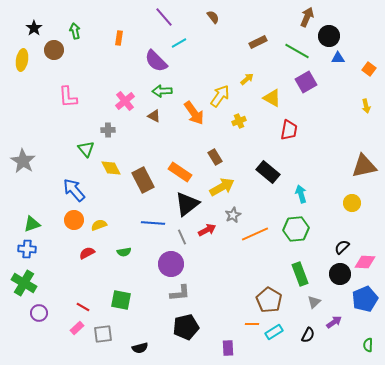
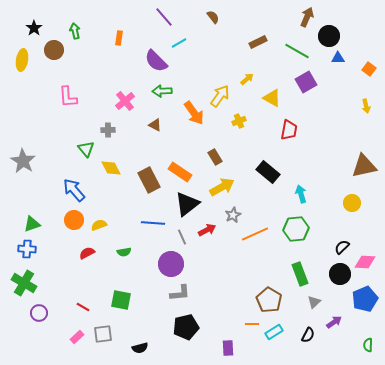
brown triangle at (154, 116): moved 1 px right, 9 px down
brown rectangle at (143, 180): moved 6 px right
pink rectangle at (77, 328): moved 9 px down
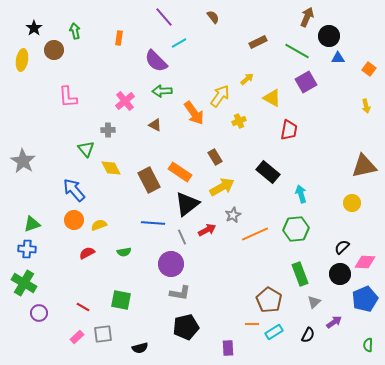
gray L-shape at (180, 293): rotated 15 degrees clockwise
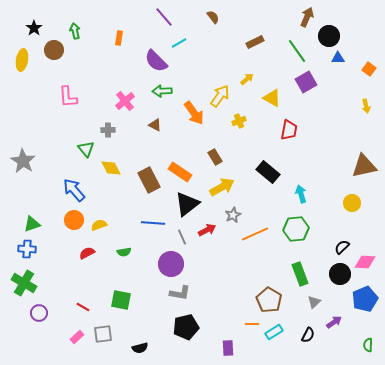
brown rectangle at (258, 42): moved 3 px left
green line at (297, 51): rotated 25 degrees clockwise
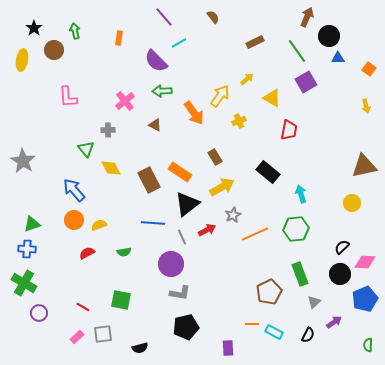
brown pentagon at (269, 300): moved 8 px up; rotated 15 degrees clockwise
cyan rectangle at (274, 332): rotated 60 degrees clockwise
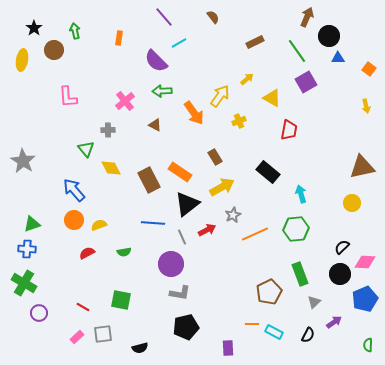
brown triangle at (364, 166): moved 2 px left, 1 px down
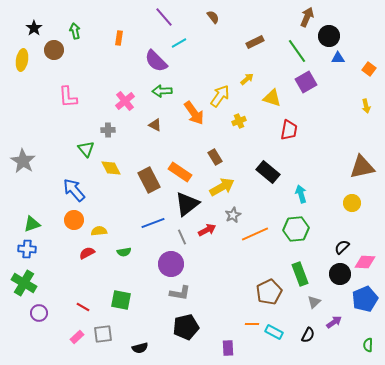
yellow triangle at (272, 98): rotated 12 degrees counterclockwise
blue line at (153, 223): rotated 25 degrees counterclockwise
yellow semicircle at (99, 225): moved 6 px down; rotated 14 degrees clockwise
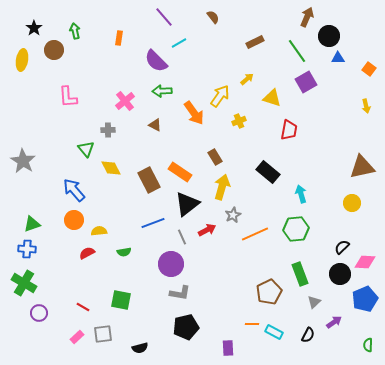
yellow arrow at (222, 187): rotated 45 degrees counterclockwise
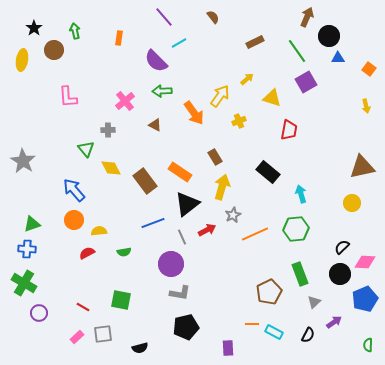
brown rectangle at (149, 180): moved 4 px left, 1 px down; rotated 10 degrees counterclockwise
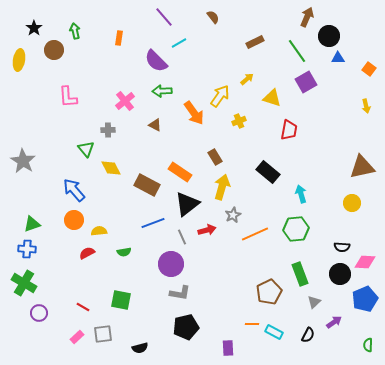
yellow ellipse at (22, 60): moved 3 px left
brown rectangle at (145, 181): moved 2 px right, 4 px down; rotated 25 degrees counterclockwise
red arrow at (207, 230): rotated 12 degrees clockwise
black semicircle at (342, 247): rotated 133 degrees counterclockwise
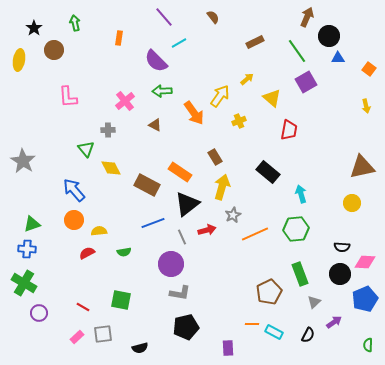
green arrow at (75, 31): moved 8 px up
yellow triangle at (272, 98): rotated 24 degrees clockwise
